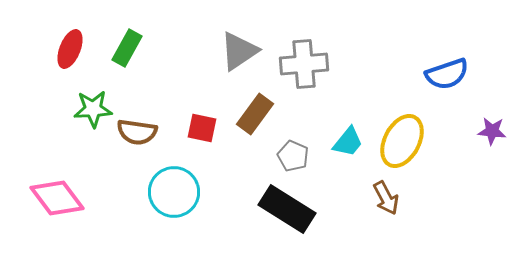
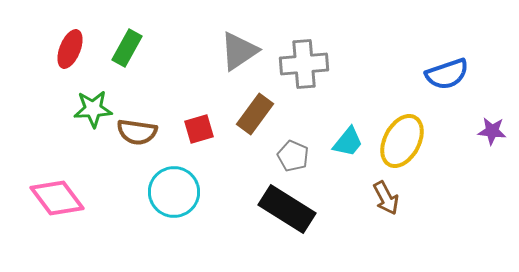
red square: moved 3 px left, 1 px down; rotated 28 degrees counterclockwise
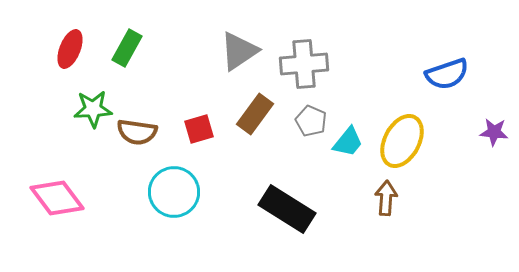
purple star: moved 2 px right, 1 px down
gray pentagon: moved 18 px right, 35 px up
brown arrow: rotated 148 degrees counterclockwise
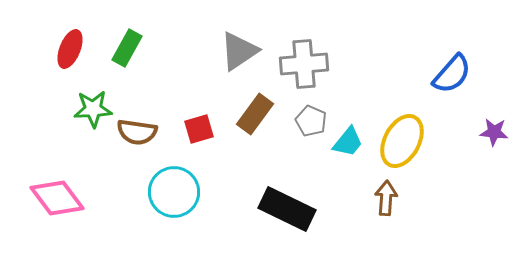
blue semicircle: moved 5 px right; rotated 30 degrees counterclockwise
black rectangle: rotated 6 degrees counterclockwise
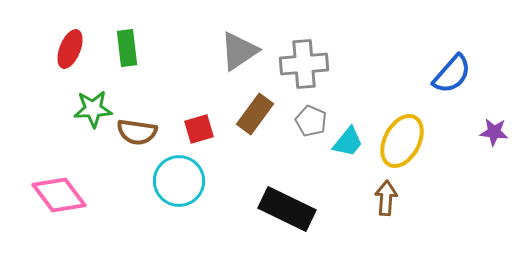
green rectangle: rotated 36 degrees counterclockwise
cyan circle: moved 5 px right, 11 px up
pink diamond: moved 2 px right, 3 px up
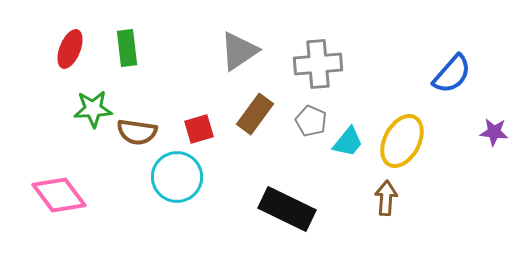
gray cross: moved 14 px right
cyan circle: moved 2 px left, 4 px up
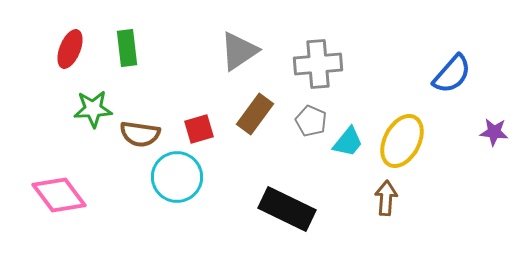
brown semicircle: moved 3 px right, 2 px down
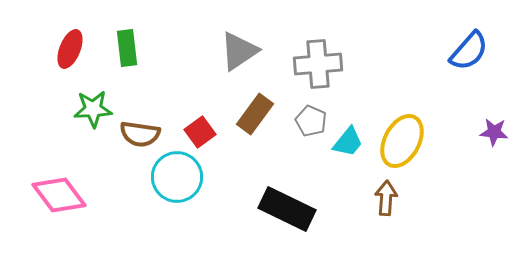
blue semicircle: moved 17 px right, 23 px up
red square: moved 1 px right, 3 px down; rotated 20 degrees counterclockwise
